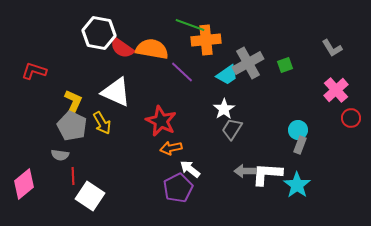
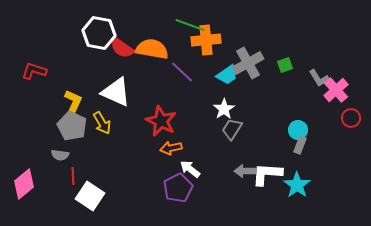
gray L-shape: moved 13 px left, 30 px down
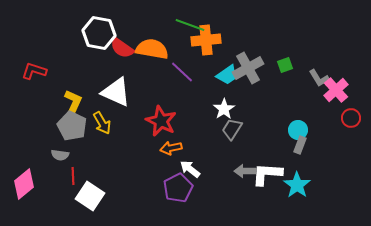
gray cross: moved 5 px down
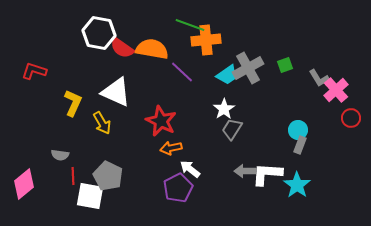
gray pentagon: moved 36 px right, 50 px down
white square: rotated 24 degrees counterclockwise
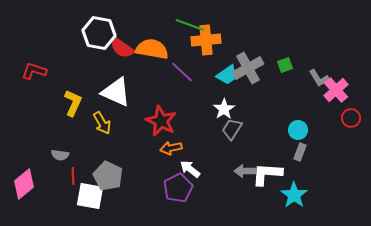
gray rectangle: moved 7 px down
cyan star: moved 3 px left, 10 px down
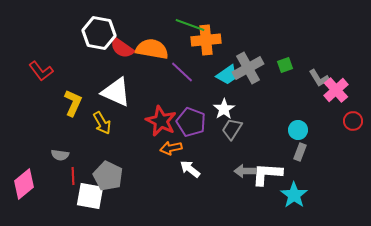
red L-shape: moved 7 px right; rotated 145 degrees counterclockwise
red circle: moved 2 px right, 3 px down
purple pentagon: moved 13 px right, 66 px up; rotated 24 degrees counterclockwise
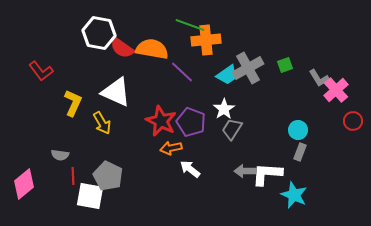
cyan star: rotated 12 degrees counterclockwise
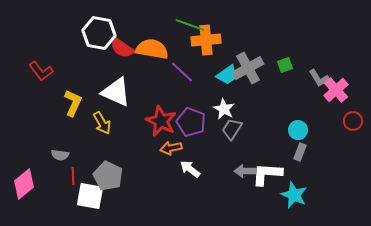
white star: rotated 10 degrees counterclockwise
